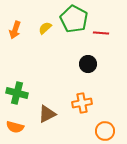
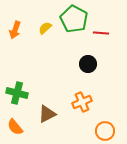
orange cross: moved 1 px up; rotated 12 degrees counterclockwise
orange semicircle: rotated 36 degrees clockwise
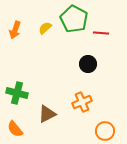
orange semicircle: moved 2 px down
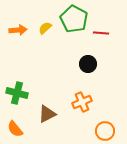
orange arrow: moved 3 px right; rotated 114 degrees counterclockwise
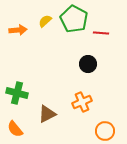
yellow semicircle: moved 7 px up
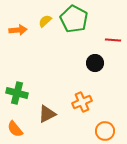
red line: moved 12 px right, 7 px down
black circle: moved 7 px right, 1 px up
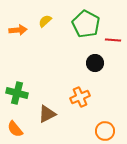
green pentagon: moved 12 px right, 5 px down
orange cross: moved 2 px left, 5 px up
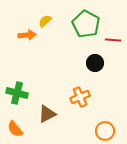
orange arrow: moved 9 px right, 5 px down
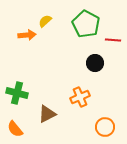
orange circle: moved 4 px up
